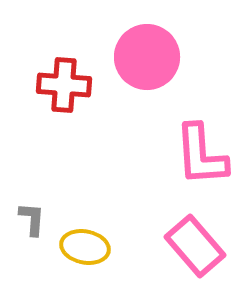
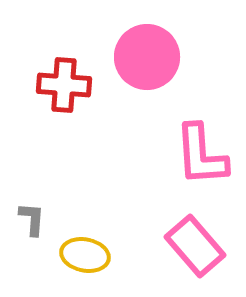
yellow ellipse: moved 8 px down
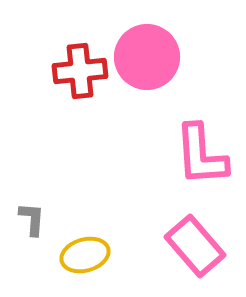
red cross: moved 16 px right, 14 px up; rotated 10 degrees counterclockwise
yellow ellipse: rotated 27 degrees counterclockwise
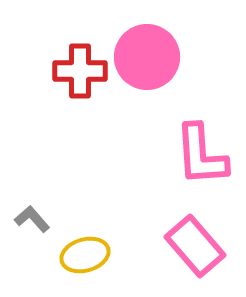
red cross: rotated 6 degrees clockwise
gray L-shape: rotated 45 degrees counterclockwise
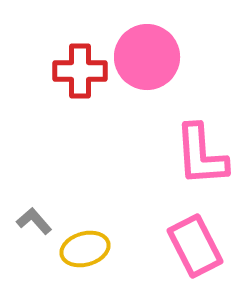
gray L-shape: moved 2 px right, 2 px down
pink rectangle: rotated 14 degrees clockwise
yellow ellipse: moved 6 px up
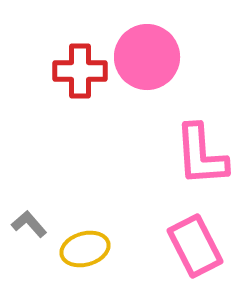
gray L-shape: moved 5 px left, 3 px down
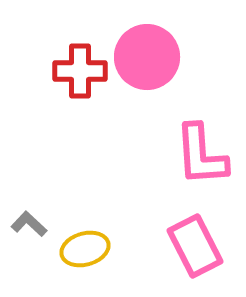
gray L-shape: rotated 6 degrees counterclockwise
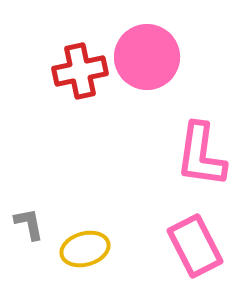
red cross: rotated 12 degrees counterclockwise
pink L-shape: rotated 12 degrees clockwise
gray L-shape: rotated 36 degrees clockwise
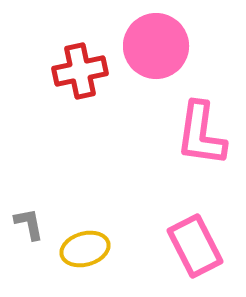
pink circle: moved 9 px right, 11 px up
pink L-shape: moved 21 px up
